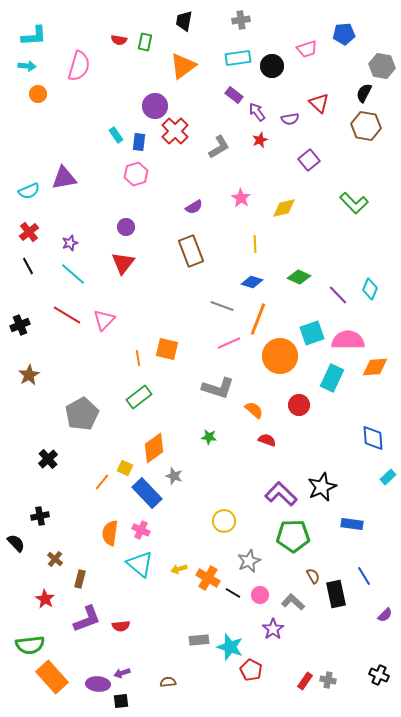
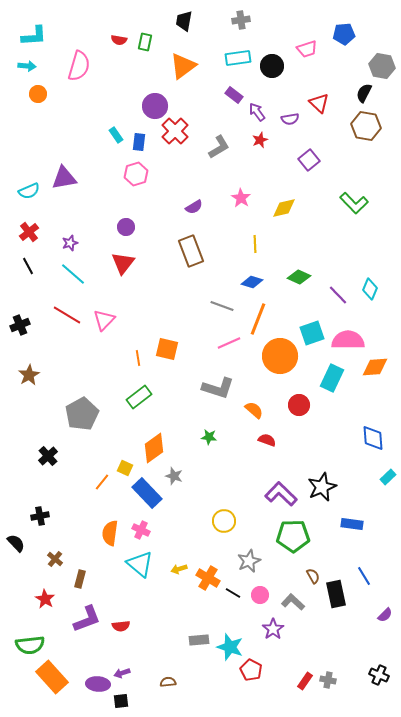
black cross at (48, 459): moved 3 px up
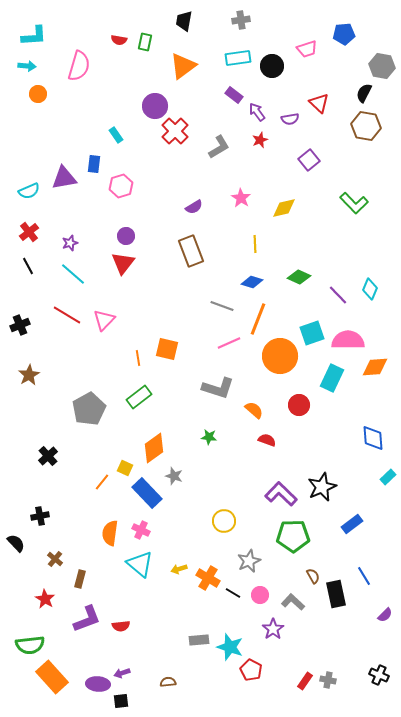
blue rectangle at (139, 142): moved 45 px left, 22 px down
pink hexagon at (136, 174): moved 15 px left, 12 px down
purple circle at (126, 227): moved 9 px down
gray pentagon at (82, 414): moved 7 px right, 5 px up
blue rectangle at (352, 524): rotated 45 degrees counterclockwise
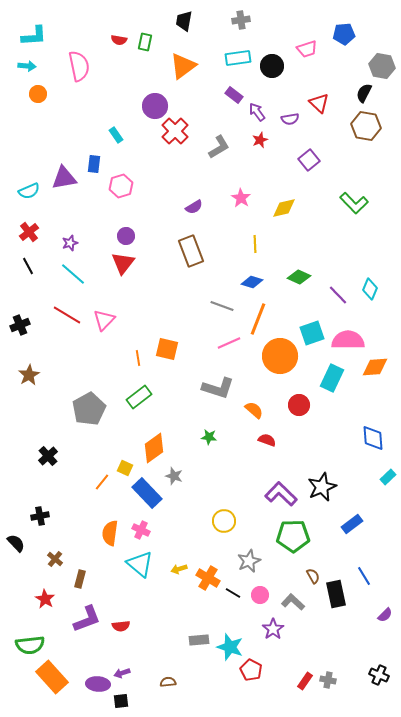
pink semicircle at (79, 66): rotated 28 degrees counterclockwise
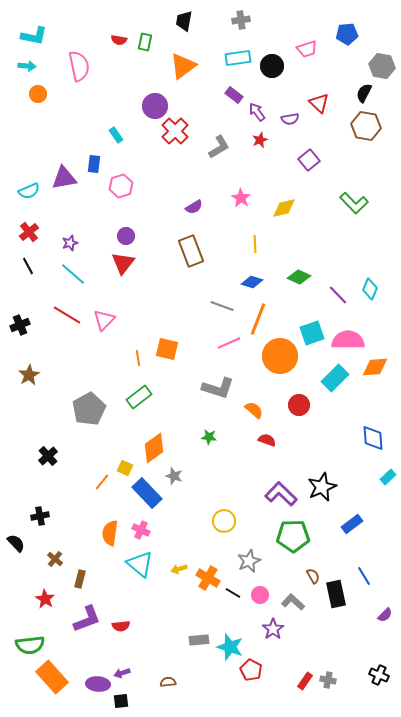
blue pentagon at (344, 34): moved 3 px right
cyan L-shape at (34, 36): rotated 16 degrees clockwise
cyan rectangle at (332, 378): moved 3 px right; rotated 20 degrees clockwise
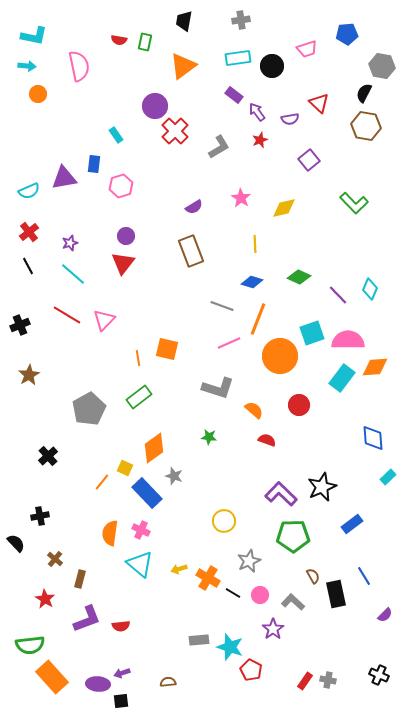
cyan rectangle at (335, 378): moved 7 px right; rotated 8 degrees counterclockwise
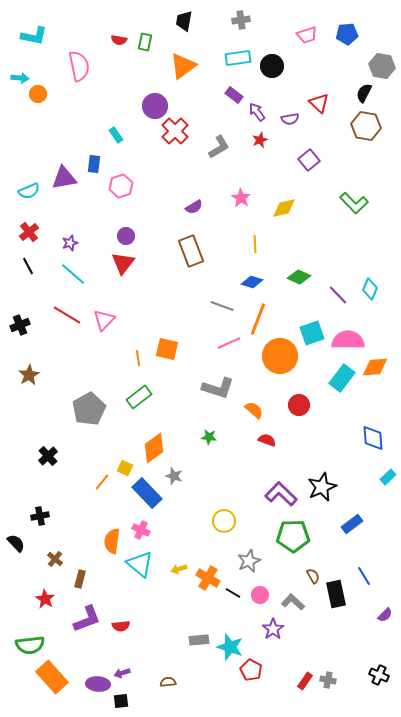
pink trapezoid at (307, 49): moved 14 px up
cyan arrow at (27, 66): moved 7 px left, 12 px down
orange semicircle at (110, 533): moved 2 px right, 8 px down
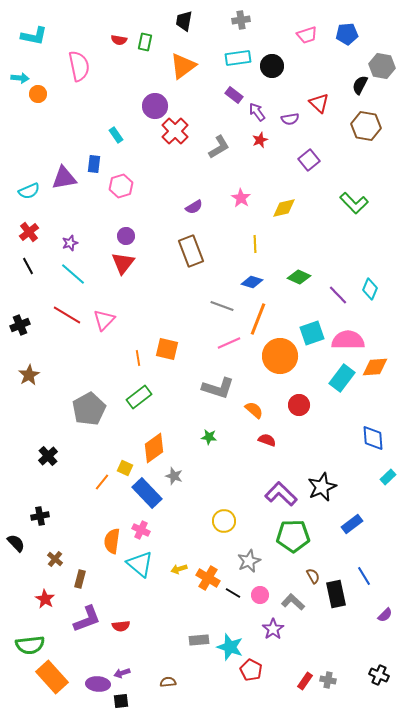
black semicircle at (364, 93): moved 4 px left, 8 px up
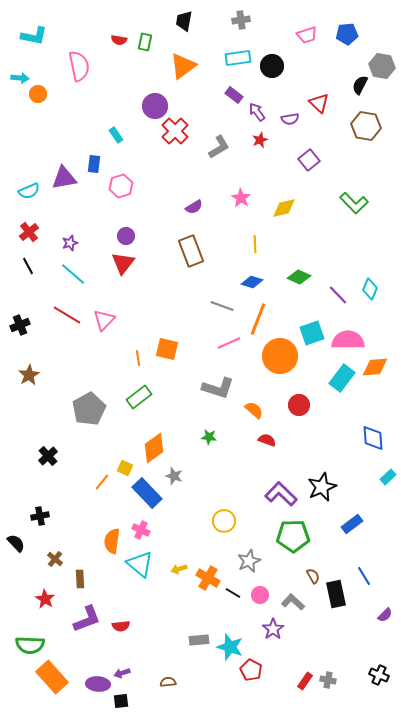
brown rectangle at (80, 579): rotated 18 degrees counterclockwise
green semicircle at (30, 645): rotated 8 degrees clockwise
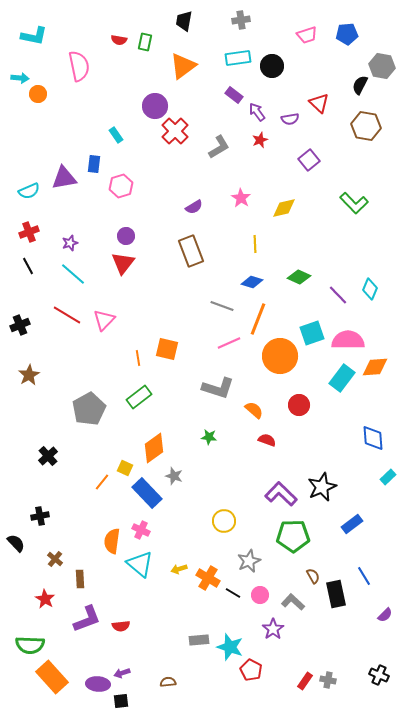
red cross at (29, 232): rotated 18 degrees clockwise
